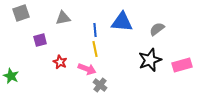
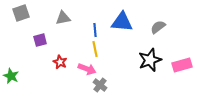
gray semicircle: moved 1 px right, 2 px up
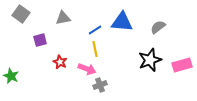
gray square: moved 1 px down; rotated 36 degrees counterclockwise
blue line: rotated 64 degrees clockwise
gray cross: rotated 32 degrees clockwise
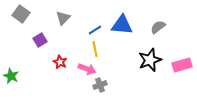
gray triangle: rotated 35 degrees counterclockwise
blue triangle: moved 3 px down
purple square: rotated 16 degrees counterclockwise
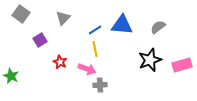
gray cross: rotated 16 degrees clockwise
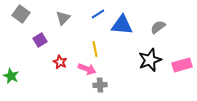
blue line: moved 3 px right, 16 px up
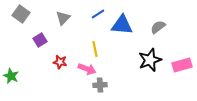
red star: rotated 16 degrees counterclockwise
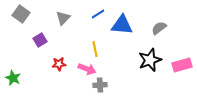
gray semicircle: moved 1 px right, 1 px down
red star: moved 1 px left, 2 px down; rotated 16 degrees counterclockwise
green star: moved 2 px right, 2 px down
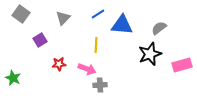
yellow line: moved 1 px right, 4 px up; rotated 14 degrees clockwise
black star: moved 6 px up
